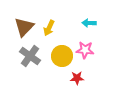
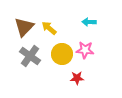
cyan arrow: moved 1 px up
yellow arrow: rotated 105 degrees clockwise
yellow circle: moved 2 px up
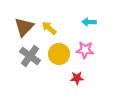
yellow circle: moved 3 px left
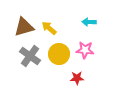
brown triangle: rotated 30 degrees clockwise
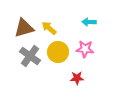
brown triangle: moved 1 px down
pink star: moved 1 px up
yellow circle: moved 1 px left, 2 px up
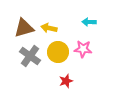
yellow arrow: rotated 28 degrees counterclockwise
pink star: moved 2 px left
red star: moved 11 px left, 3 px down; rotated 16 degrees counterclockwise
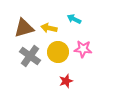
cyan arrow: moved 15 px left, 3 px up; rotated 24 degrees clockwise
